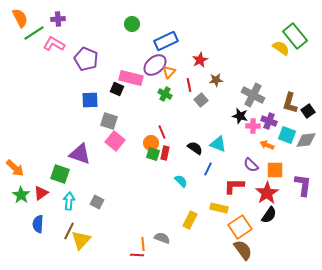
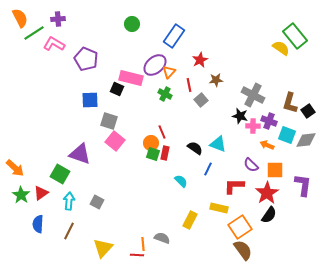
blue rectangle at (166, 41): moved 8 px right, 5 px up; rotated 30 degrees counterclockwise
green square at (60, 174): rotated 12 degrees clockwise
yellow triangle at (81, 240): moved 22 px right, 8 px down
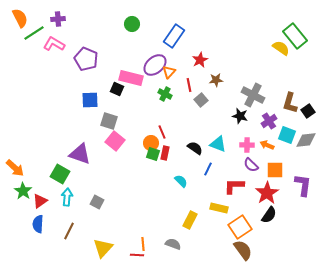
purple cross at (269, 121): rotated 35 degrees clockwise
pink cross at (253, 126): moved 6 px left, 19 px down
red triangle at (41, 193): moved 1 px left, 8 px down
green star at (21, 195): moved 2 px right, 4 px up
cyan arrow at (69, 201): moved 2 px left, 4 px up
gray semicircle at (162, 238): moved 11 px right, 6 px down
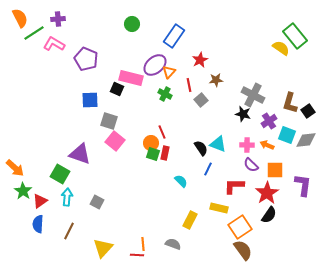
black star at (240, 116): moved 3 px right, 2 px up
black semicircle at (195, 148): moved 6 px right; rotated 21 degrees clockwise
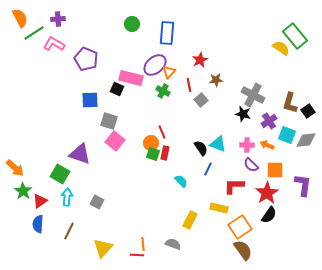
blue rectangle at (174, 36): moved 7 px left, 3 px up; rotated 30 degrees counterclockwise
green cross at (165, 94): moved 2 px left, 3 px up
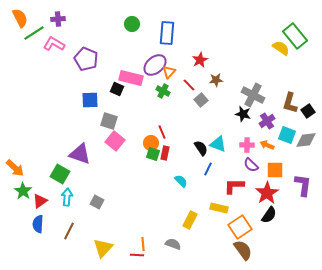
red line at (189, 85): rotated 32 degrees counterclockwise
purple cross at (269, 121): moved 2 px left
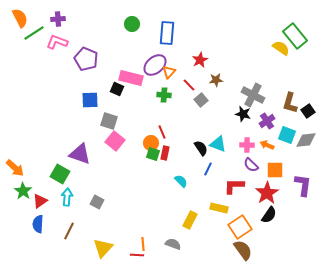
pink L-shape at (54, 44): moved 3 px right, 2 px up; rotated 10 degrees counterclockwise
green cross at (163, 91): moved 1 px right, 4 px down; rotated 24 degrees counterclockwise
